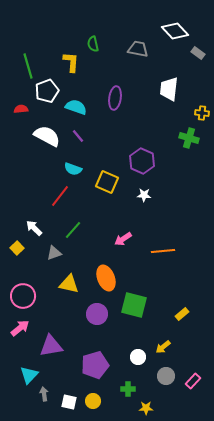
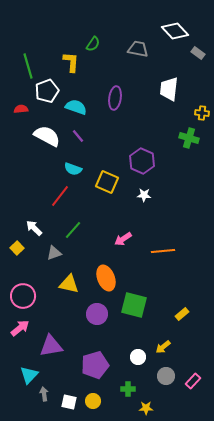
green semicircle at (93, 44): rotated 133 degrees counterclockwise
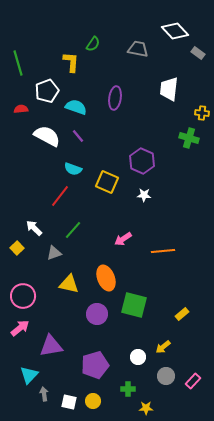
green line at (28, 66): moved 10 px left, 3 px up
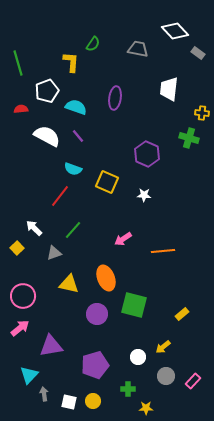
purple hexagon at (142, 161): moved 5 px right, 7 px up
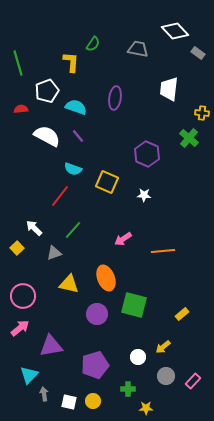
green cross at (189, 138): rotated 24 degrees clockwise
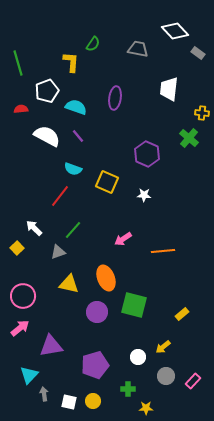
gray triangle at (54, 253): moved 4 px right, 1 px up
purple circle at (97, 314): moved 2 px up
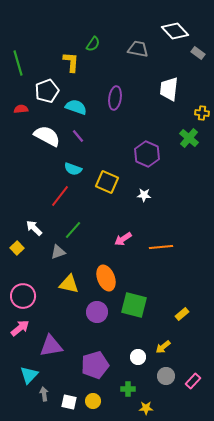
orange line at (163, 251): moved 2 px left, 4 px up
